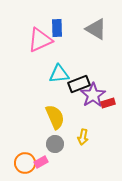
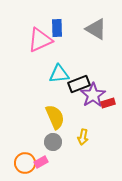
gray circle: moved 2 px left, 2 px up
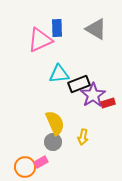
yellow semicircle: moved 6 px down
orange circle: moved 4 px down
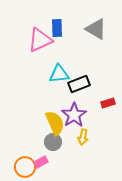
purple star: moved 19 px left, 20 px down
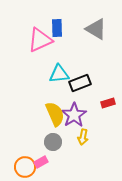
black rectangle: moved 1 px right, 1 px up
yellow semicircle: moved 9 px up
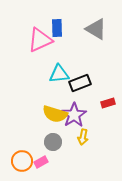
yellow semicircle: rotated 130 degrees clockwise
orange circle: moved 3 px left, 6 px up
